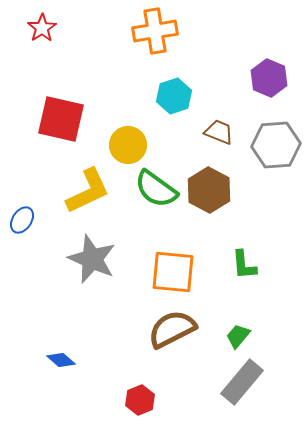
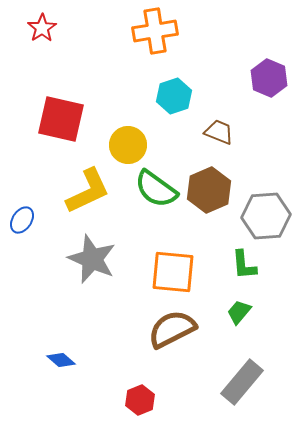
gray hexagon: moved 10 px left, 71 px down
brown hexagon: rotated 9 degrees clockwise
green trapezoid: moved 1 px right, 24 px up
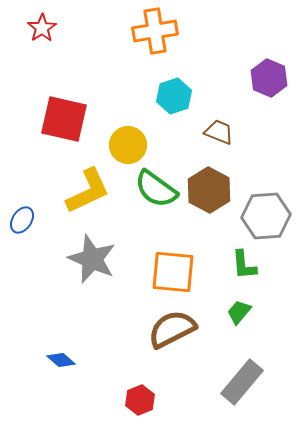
red square: moved 3 px right
brown hexagon: rotated 9 degrees counterclockwise
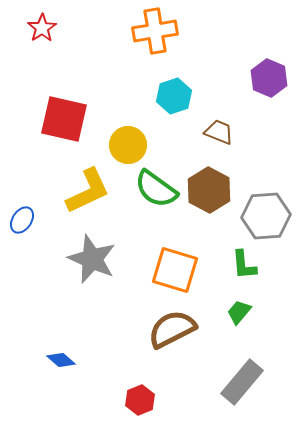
orange square: moved 2 px right, 2 px up; rotated 12 degrees clockwise
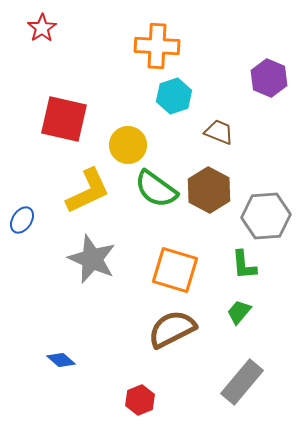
orange cross: moved 2 px right, 15 px down; rotated 12 degrees clockwise
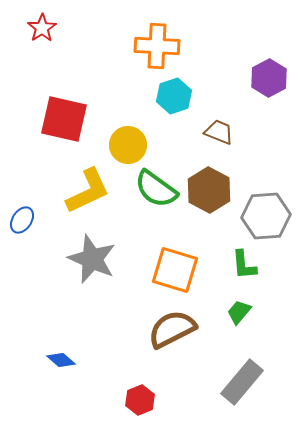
purple hexagon: rotated 9 degrees clockwise
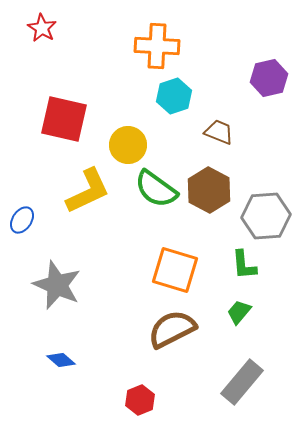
red star: rotated 8 degrees counterclockwise
purple hexagon: rotated 15 degrees clockwise
gray star: moved 35 px left, 26 px down
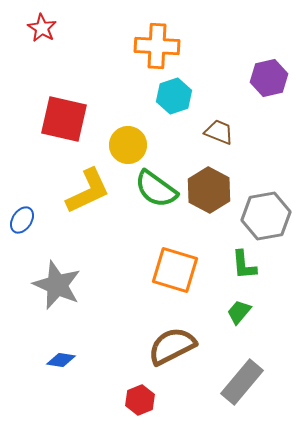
gray hexagon: rotated 6 degrees counterclockwise
brown semicircle: moved 17 px down
blue diamond: rotated 32 degrees counterclockwise
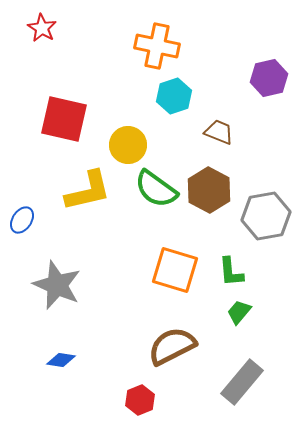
orange cross: rotated 9 degrees clockwise
yellow L-shape: rotated 12 degrees clockwise
green L-shape: moved 13 px left, 7 px down
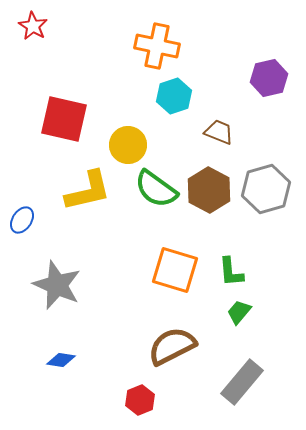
red star: moved 9 px left, 2 px up
gray hexagon: moved 27 px up; rotated 6 degrees counterclockwise
